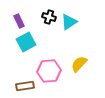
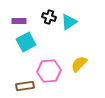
purple rectangle: rotated 64 degrees counterclockwise
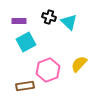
cyan triangle: rotated 42 degrees counterclockwise
pink hexagon: moved 1 px left, 1 px up; rotated 15 degrees counterclockwise
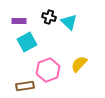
cyan square: moved 1 px right
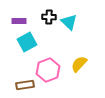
black cross: rotated 16 degrees counterclockwise
brown rectangle: moved 1 px up
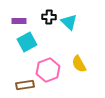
yellow semicircle: rotated 72 degrees counterclockwise
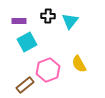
black cross: moved 1 px left, 1 px up
cyan triangle: moved 1 px right, 1 px up; rotated 24 degrees clockwise
brown rectangle: rotated 30 degrees counterclockwise
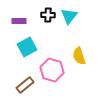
black cross: moved 1 px up
cyan triangle: moved 1 px left, 5 px up
cyan square: moved 5 px down
yellow semicircle: moved 8 px up; rotated 12 degrees clockwise
pink hexagon: moved 4 px right; rotated 25 degrees counterclockwise
